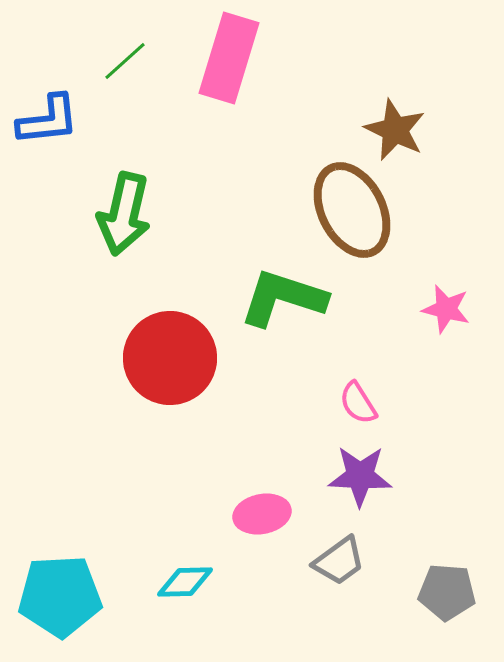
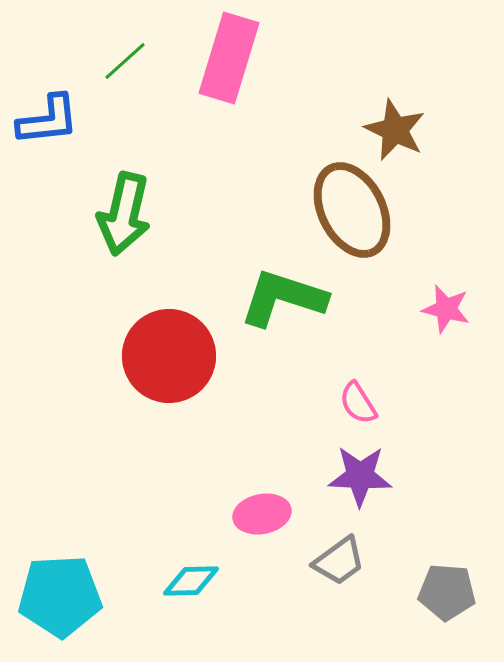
red circle: moved 1 px left, 2 px up
cyan diamond: moved 6 px right, 1 px up
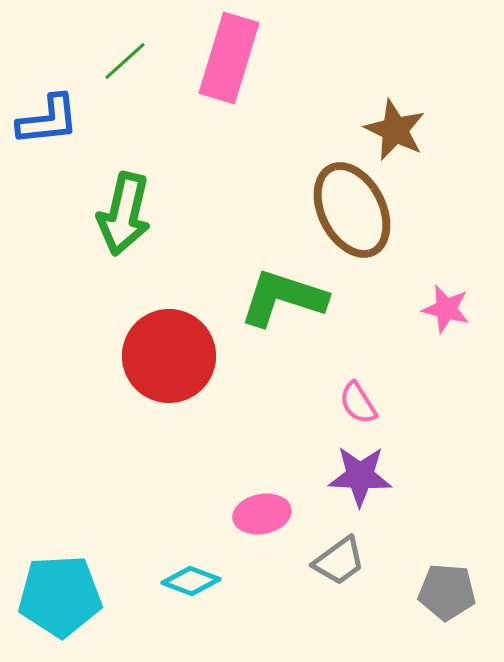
cyan diamond: rotated 22 degrees clockwise
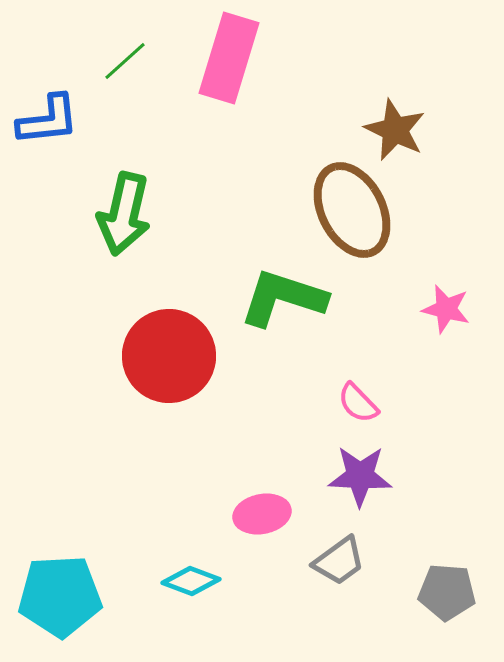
pink semicircle: rotated 12 degrees counterclockwise
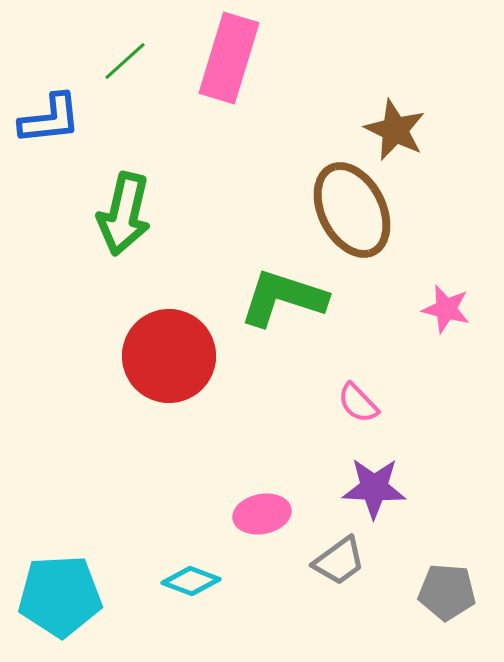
blue L-shape: moved 2 px right, 1 px up
purple star: moved 14 px right, 12 px down
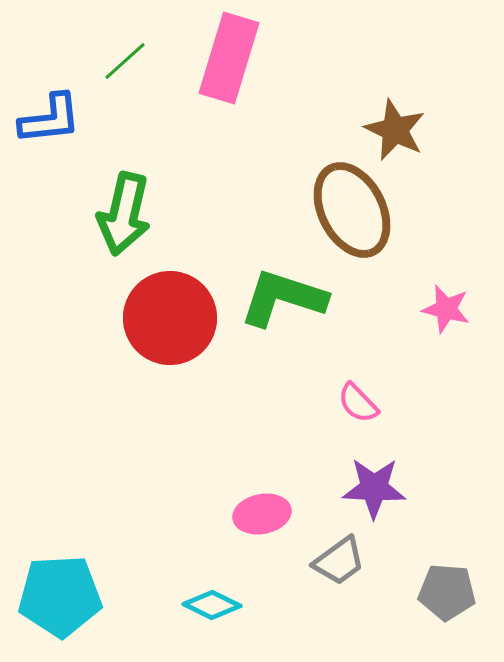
red circle: moved 1 px right, 38 px up
cyan diamond: moved 21 px right, 24 px down; rotated 6 degrees clockwise
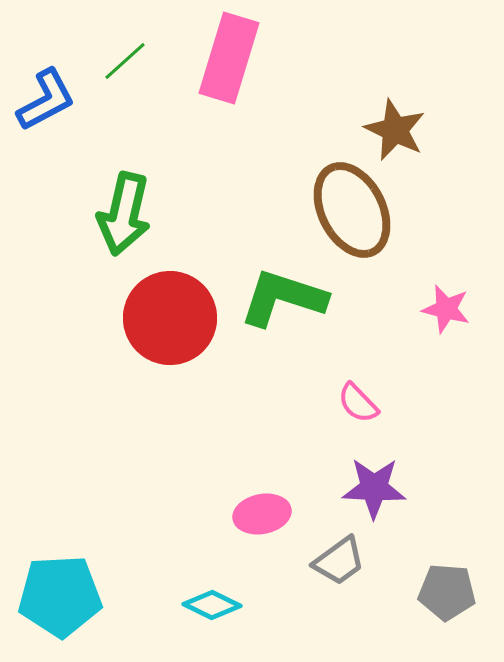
blue L-shape: moved 4 px left, 19 px up; rotated 22 degrees counterclockwise
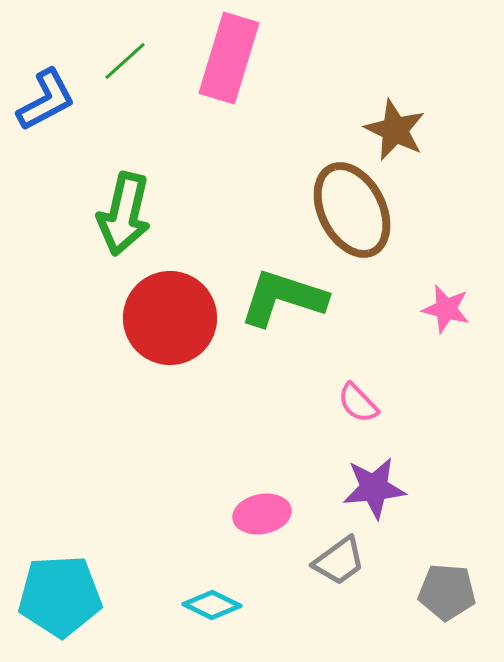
purple star: rotated 8 degrees counterclockwise
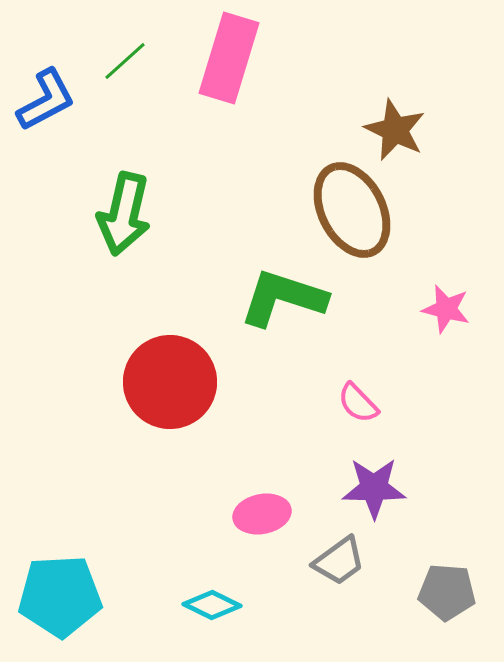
red circle: moved 64 px down
purple star: rotated 6 degrees clockwise
